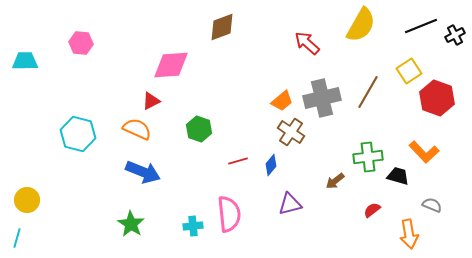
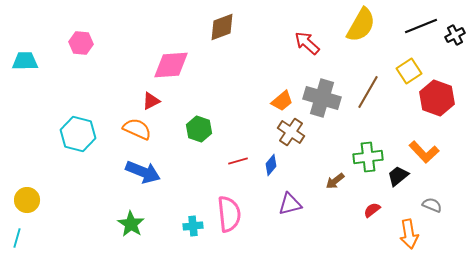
gray cross: rotated 30 degrees clockwise
black trapezoid: rotated 55 degrees counterclockwise
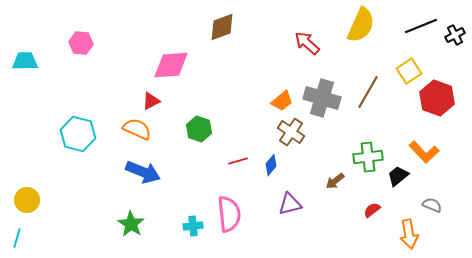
yellow semicircle: rotated 6 degrees counterclockwise
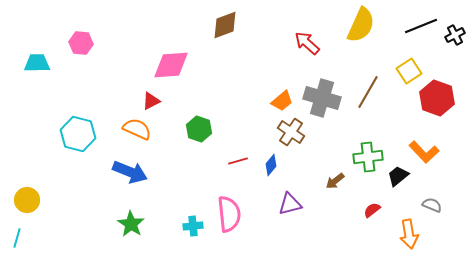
brown diamond: moved 3 px right, 2 px up
cyan trapezoid: moved 12 px right, 2 px down
blue arrow: moved 13 px left
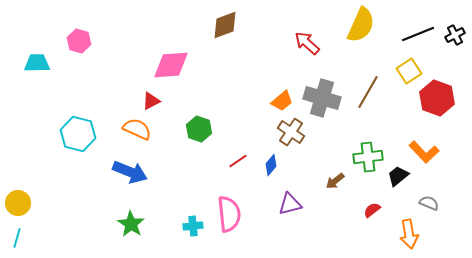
black line: moved 3 px left, 8 px down
pink hexagon: moved 2 px left, 2 px up; rotated 10 degrees clockwise
red line: rotated 18 degrees counterclockwise
yellow circle: moved 9 px left, 3 px down
gray semicircle: moved 3 px left, 2 px up
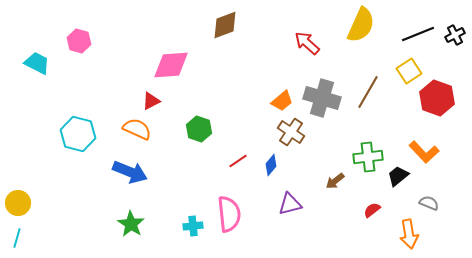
cyan trapezoid: rotated 28 degrees clockwise
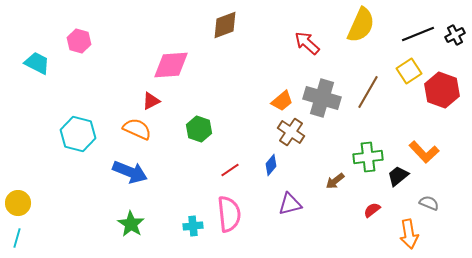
red hexagon: moved 5 px right, 8 px up
red line: moved 8 px left, 9 px down
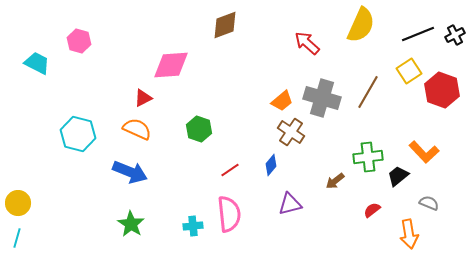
red triangle: moved 8 px left, 3 px up
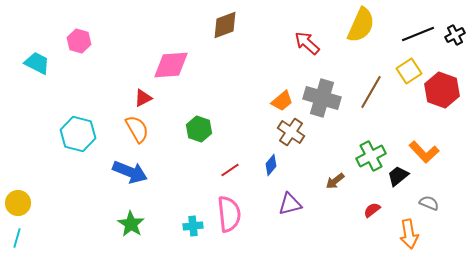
brown line: moved 3 px right
orange semicircle: rotated 36 degrees clockwise
green cross: moved 3 px right, 1 px up; rotated 20 degrees counterclockwise
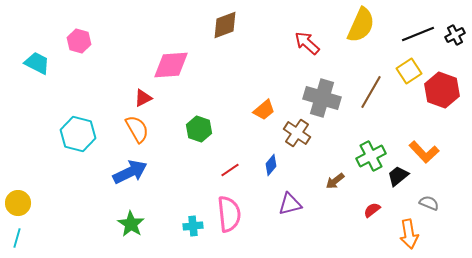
orange trapezoid: moved 18 px left, 9 px down
brown cross: moved 6 px right, 1 px down
blue arrow: rotated 48 degrees counterclockwise
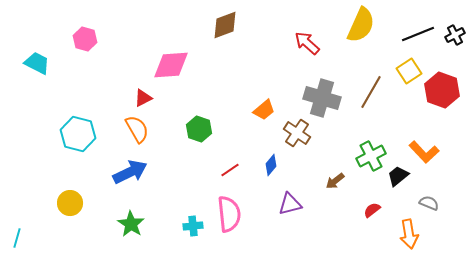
pink hexagon: moved 6 px right, 2 px up
yellow circle: moved 52 px right
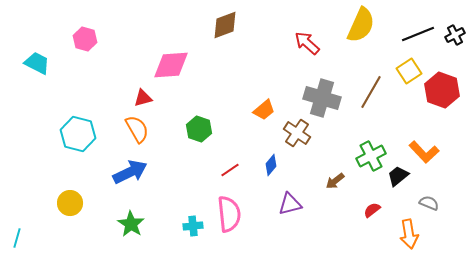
red triangle: rotated 12 degrees clockwise
